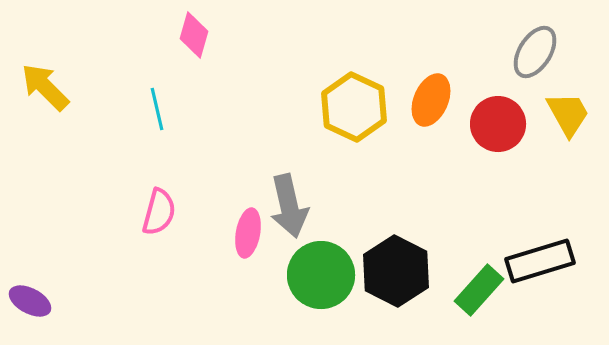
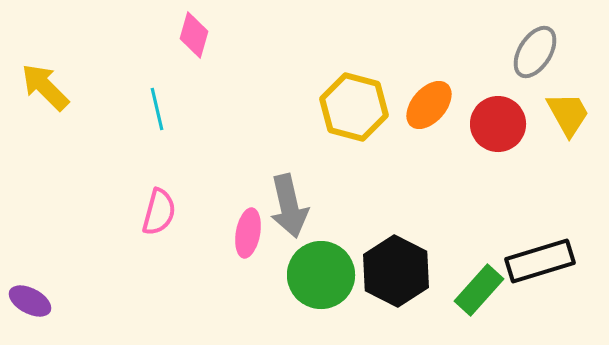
orange ellipse: moved 2 px left, 5 px down; rotated 18 degrees clockwise
yellow hexagon: rotated 10 degrees counterclockwise
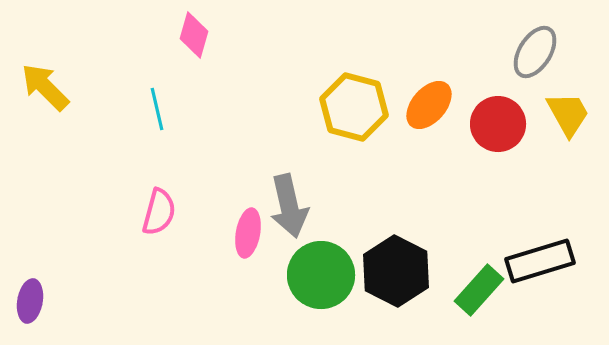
purple ellipse: rotated 72 degrees clockwise
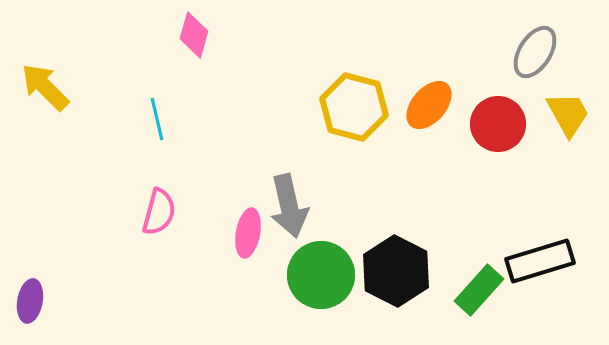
cyan line: moved 10 px down
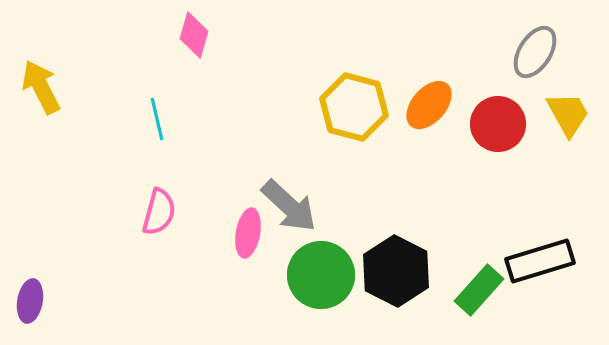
yellow arrow: moved 4 px left; rotated 18 degrees clockwise
gray arrow: rotated 34 degrees counterclockwise
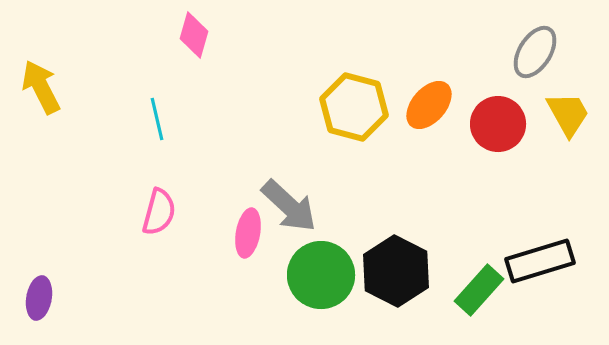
purple ellipse: moved 9 px right, 3 px up
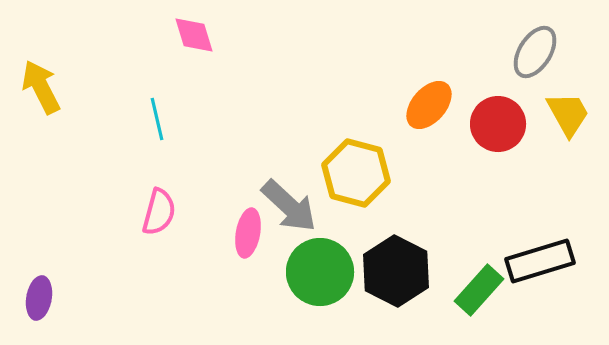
pink diamond: rotated 33 degrees counterclockwise
yellow hexagon: moved 2 px right, 66 px down
green circle: moved 1 px left, 3 px up
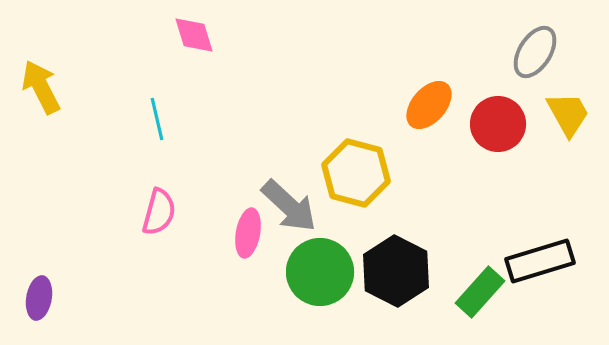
green rectangle: moved 1 px right, 2 px down
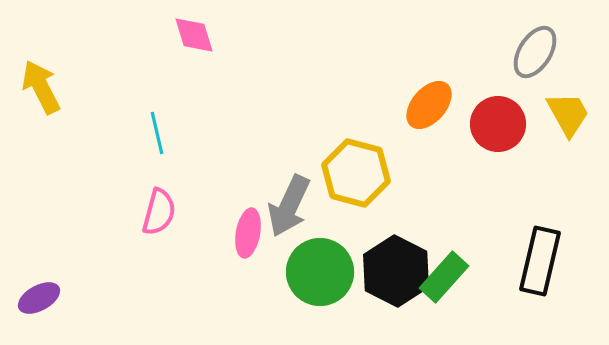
cyan line: moved 14 px down
gray arrow: rotated 72 degrees clockwise
black rectangle: rotated 60 degrees counterclockwise
green rectangle: moved 36 px left, 15 px up
purple ellipse: rotated 51 degrees clockwise
